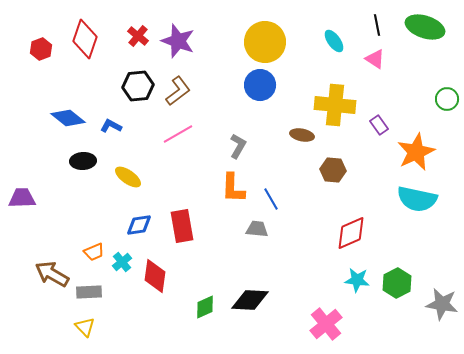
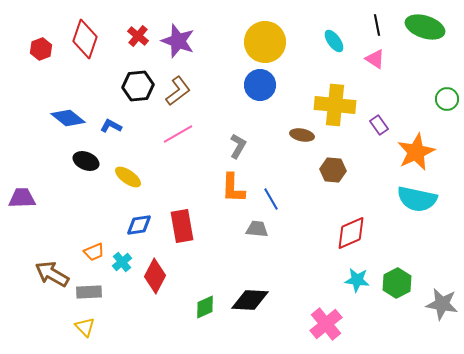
black ellipse at (83, 161): moved 3 px right; rotated 25 degrees clockwise
red diamond at (155, 276): rotated 20 degrees clockwise
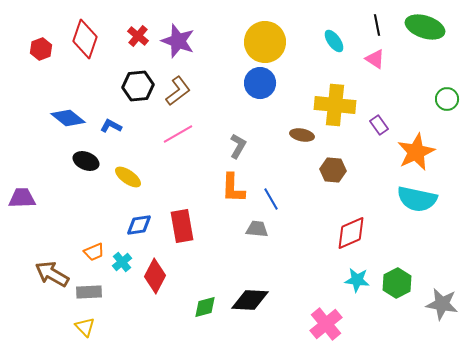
blue circle at (260, 85): moved 2 px up
green diamond at (205, 307): rotated 10 degrees clockwise
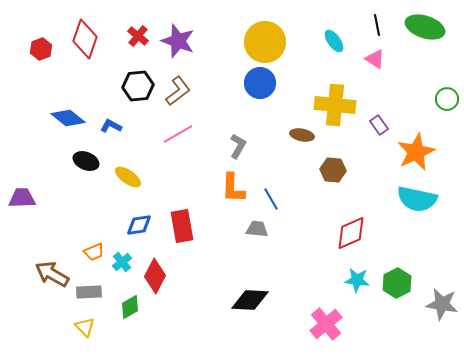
green diamond at (205, 307): moved 75 px left; rotated 15 degrees counterclockwise
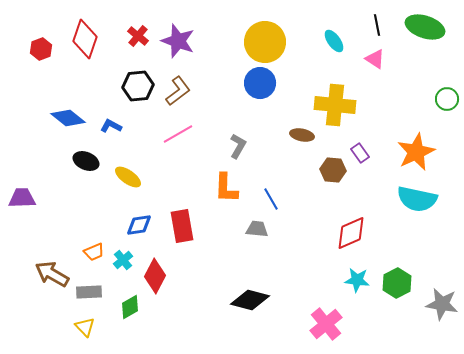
purple rectangle at (379, 125): moved 19 px left, 28 px down
orange L-shape at (233, 188): moved 7 px left
cyan cross at (122, 262): moved 1 px right, 2 px up
black diamond at (250, 300): rotated 12 degrees clockwise
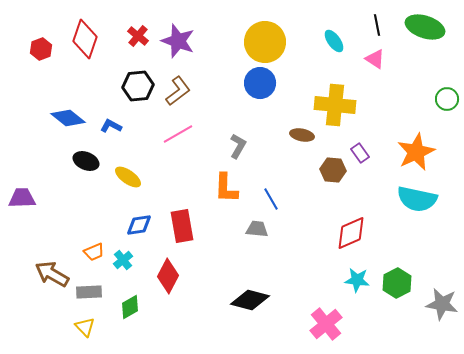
red diamond at (155, 276): moved 13 px right
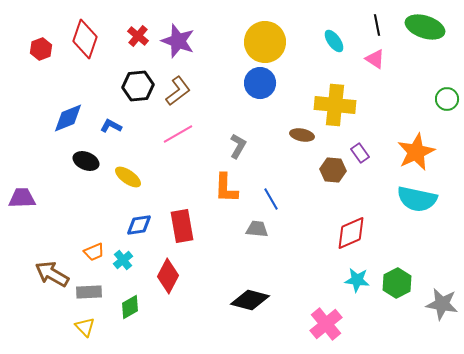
blue diamond at (68, 118): rotated 60 degrees counterclockwise
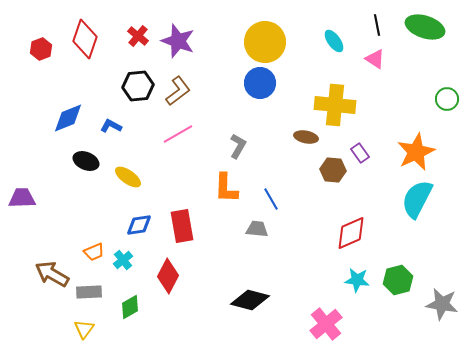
brown ellipse at (302, 135): moved 4 px right, 2 px down
cyan semicircle at (417, 199): rotated 105 degrees clockwise
green hexagon at (397, 283): moved 1 px right, 3 px up; rotated 12 degrees clockwise
yellow triangle at (85, 327): moved 1 px left, 2 px down; rotated 20 degrees clockwise
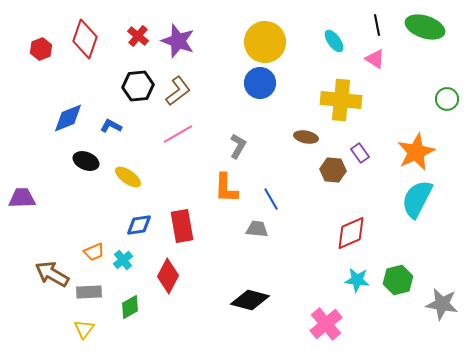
yellow cross at (335, 105): moved 6 px right, 5 px up
